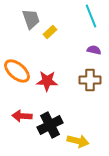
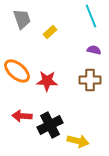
gray trapezoid: moved 9 px left
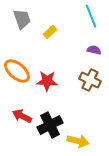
brown cross: rotated 25 degrees clockwise
red arrow: rotated 24 degrees clockwise
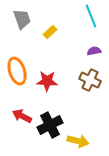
purple semicircle: moved 1 px down; rotated 24 degrees counterclockwise
orange ellipse: rotated 32 degrees clockwise
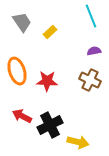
gray trapezoid: moved 3 px down; rotated 15 degrees counterclockwise
yellow arrow: moved 1 px down
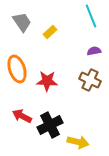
orange ellipse: moved 2 px up
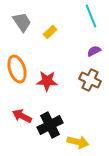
purple semicircle: rotated 16 degrees counterclockwise
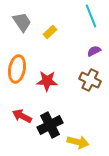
orange ellipse: rotated 28 degrees clockwise
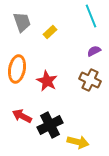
gray trapezoid: rotated 15 degrees clockwise
red star: rotated 25 degrees clockwise
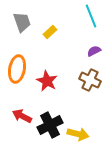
yellow arrow: moved 8 px up
